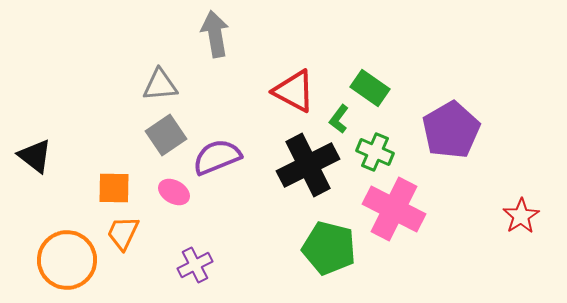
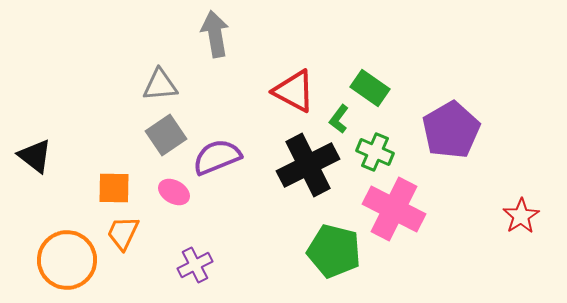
green pentagon: moved 5 px right, 3 px down
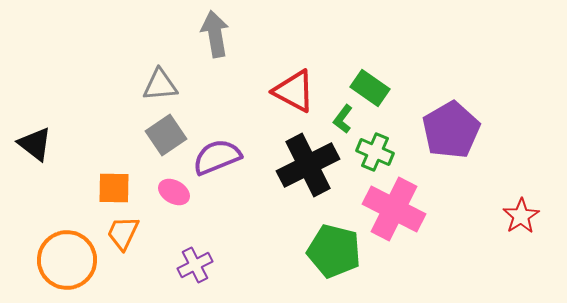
green L-shape: moved 4 px right
black triangle: moved 12 px up
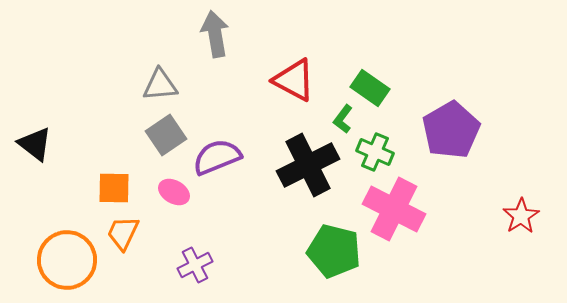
red triangle: moved 11 px up
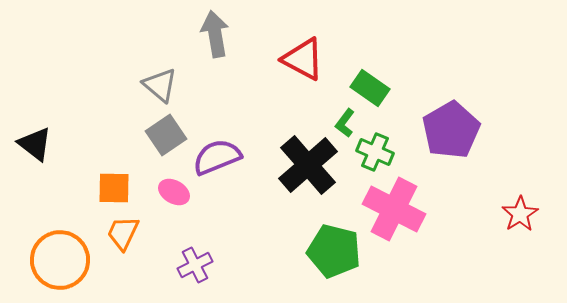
red triangle: moved 9 px right, 21 px up
gray triangle: rotated 45 degrees clockwise
green L-shape: moved 2 px right, 4 px down
black cross: rotated 14 degrees counterclockwise
red star: moved 1 px left, 2 px up
orange circle: moved 7 px left
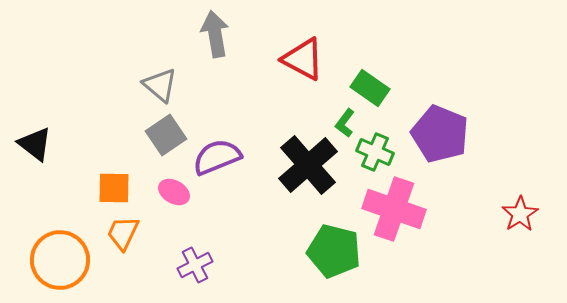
purple pentagon: moved 11 px left, 4 px down; rotated 20 degrees counterclockwise
pink cross: rotated 8 degrees counterclockwise
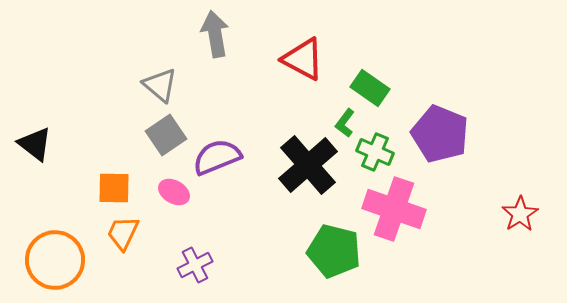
orange circle: moved 5 px left
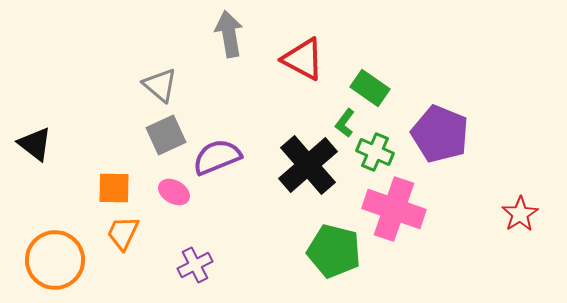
gray arrow: moved 14 px right
gray square: rotated 9 degrees clockwise
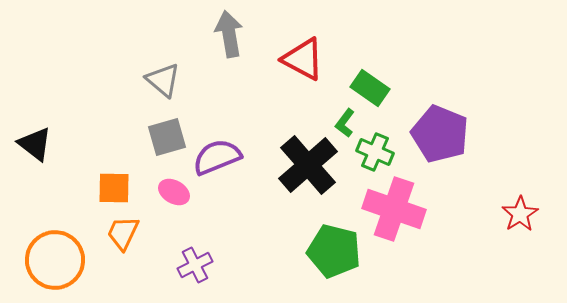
gray triangle: moved 3 px right, 5 px up
gray square: moved 1 px right, 2 px down; rotated 9 degrees clockwise
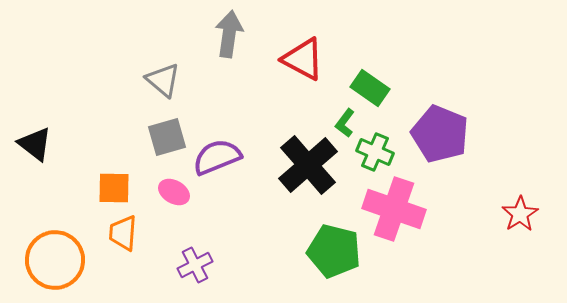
gray arrow: rotated 18 degrees clockwise
orange trapezoid: rotated 21 degrees counterclockwise
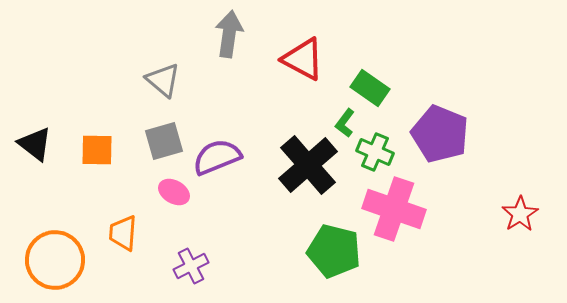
gray square: moved 3 px left, 4 px down
orange square: moved 17 px left, 38 px up
purple cross: moved 4 px left, 1 px down
